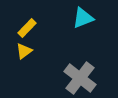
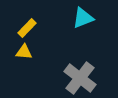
yellow triangle: moved 1 px down; rotated 42 degrees clockwise
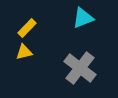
yellow triangle: rotated 18 degrees counterclockwise
gray cross: moved 10 px up
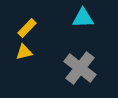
cyan triangle: rotated 20 degrees clockwise
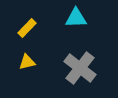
cyan triangle: moved 7 px left
yellow triangle: moved 3 px right, 10 px down
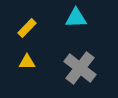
yellow triangle: rotated 12 degrees clockwise
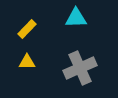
yellow rectangle: moved 1 px down
gray cross: rotated 28 degrees clockwise
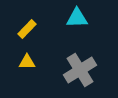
cyan triangle: moved 1 px right
gray cross: moved 2 px down; rotated 8 degrees counterclockwise
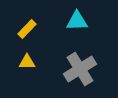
cyan triangle: moved 3 px down
gray cross: moved 1 px up
